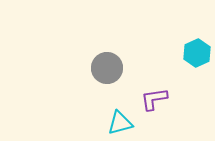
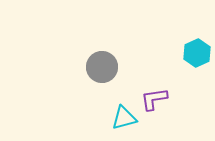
gray circle: moved 5 px left, 1 px up
cyan triangle: moved 4 px right, 5 px up
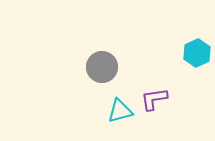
cyan triangle: moved 4 px left, 7 px up
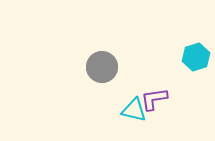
cyan hexagon: moved 1 px left, 4 px down; rotated 8 degrees clockwise
cyan triangle: moved 14 px right, 1 px up; rotated 28 degrees clockwise
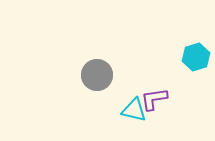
gray circle: moved 5 px left, 8 px down
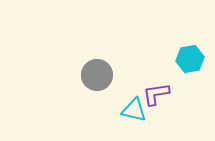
cyan hexagon: moved 6 px left, 2 px down; rotated 8 degrees clockwise
purple L-shape: moved 2 px right, 5 px up
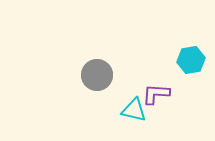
cyan hexagon: moved 1 px right, 1 px down
purple L-shape: rotated 12 degrees clockwise
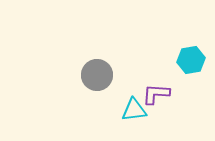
cyan triangle: rotated 20 degrees counterclockwise
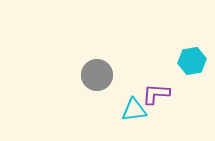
cyan hexagon: moved 1 px right, 1 px down
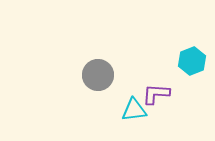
cyan hexagon: rotated 12 degrees counterclockwise
gray circle: moved 1 px right
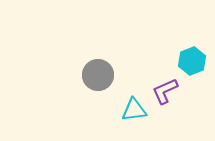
purple L-shape: moved 9 px right, 3 px up; rotated 28 degrees counterclockwise
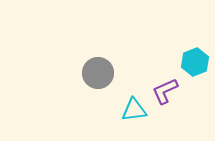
cyan hexagon: moved 3 px right, 1 px down
gray circle: moved 2 px up
